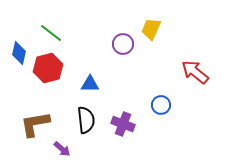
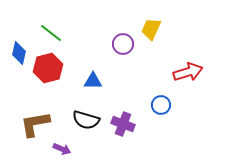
red arrow: moved 7 px left; rotated 124 degrees clockwise
blue triangle: moved 3 px right, 3 px up
black semicircle: rotated 112 degrees clockwise
purple arrow: rotated 18 degrees counterclockwise
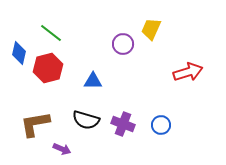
blue circle: moved 20 px down
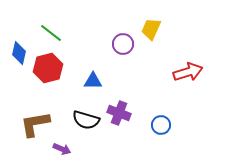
purple cross: moved 4 px left, 11 px up
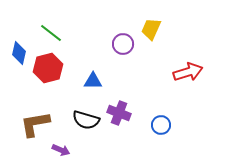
purple arrow: moved 1 px left, 1 px down
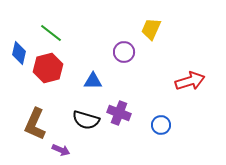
purple circle: moved 1 px right, 8 px down
red arrow: moved 2 px right, 9 px down
brown L-shape: rotated 56 degrees counterclockwise
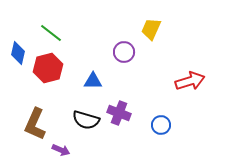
blue diamond: moved 1 px left
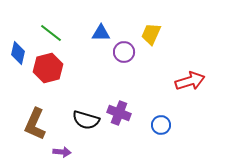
yellow trapezoid: moved 5 px down
blue triangle: moved 8 px right, 48 px up
purple arrow: moved 1 px right, 2 px down; rotated 18 degrees counterclockwise
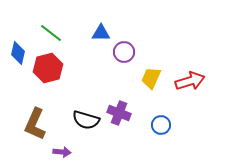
yellow trapezoid: moved 44 px down
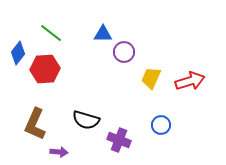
blue triangle: moved 2 px right, 1 px down
blue diamond: rotated 25 degrees clockwise
red hexagon: moved 3 px left, 1 px down; rotated 12 degrees clockwise
purple cross: moved 27 px down
purple arrow: moved 3 px left
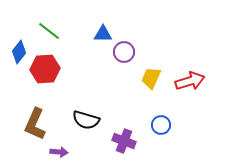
green line: moved 2 px left, 2 px up
blue diamond: moved 1 px right, 1 px up
purple cross: moved 5 px right, 1 px down
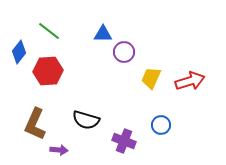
red hexagon: moved 3 px right, 2 px down
purple arrow: moved 2 px up
